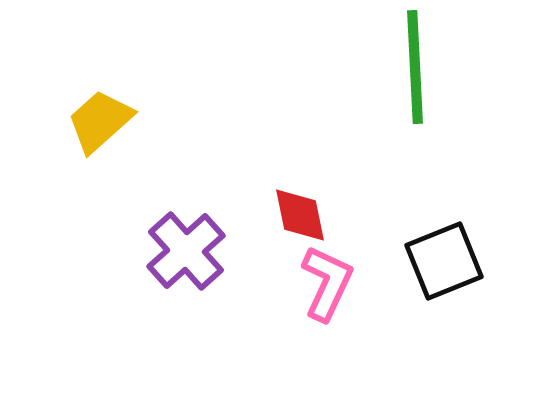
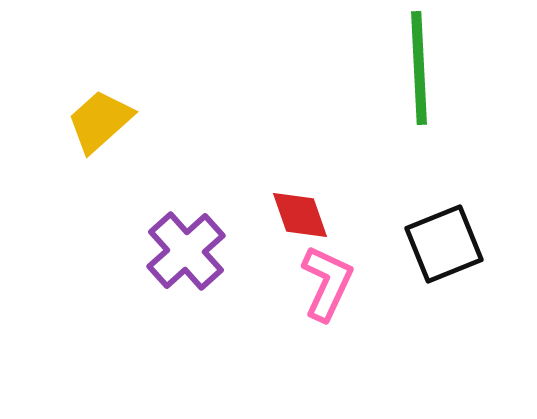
green line: moved 4 px right, 1 px down
red diamond: rotated 8 degrees counterclockwise
black square: moved 17 px up
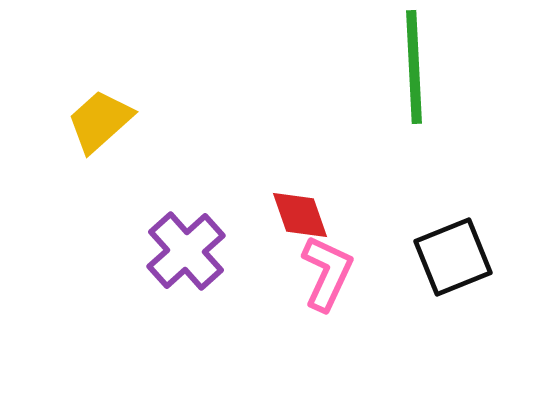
green line: moved 5 px left, 1 px up
black square: moved 9 px right, 13 px down
pink L-shape: moved 10 px up
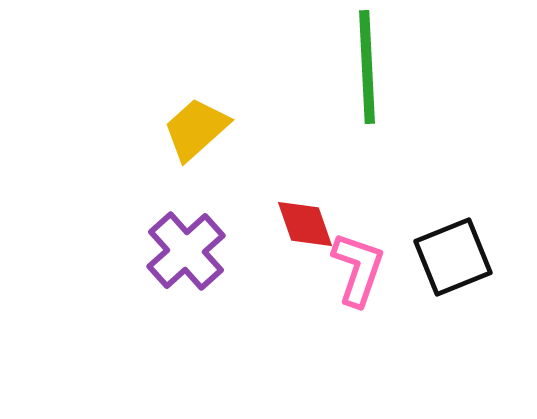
green line: moved 47 px left
yellow trapezoid: moved 96 px right, 8 px down
red diamond: moved 5 px right, 9 px down
pink L-shape: moved 31 px right, 4 px up; rotated 6 degrees counterclockwise
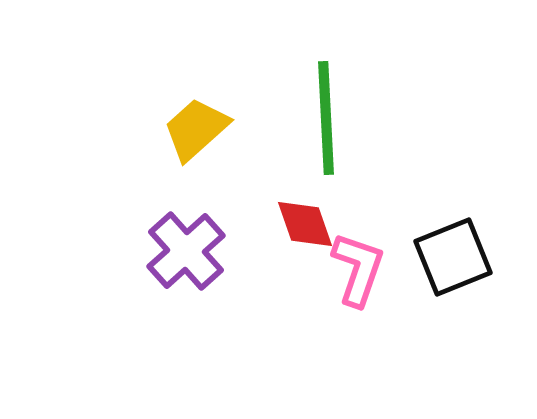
green line: moved 41 px left, 51 px down
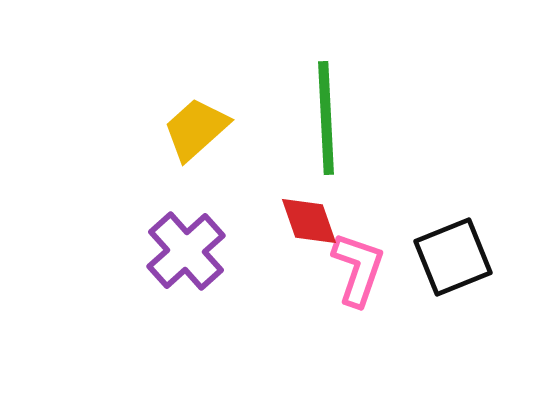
red diamond: moved 4 px right, 3 px up
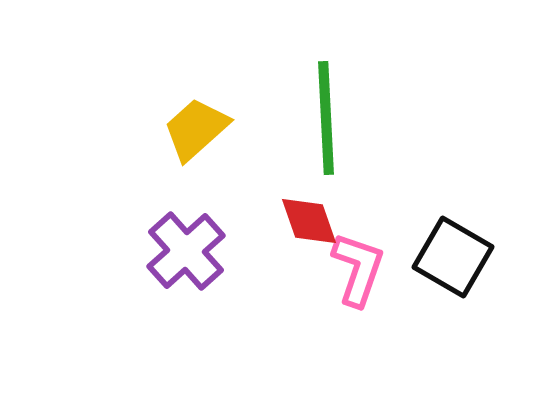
black square: rotated 38 degrees counterclockwise
